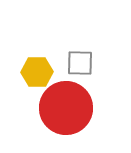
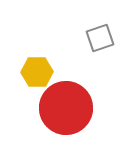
gray square: moved 20 px right, 25 px up; rotated 20 degrees counterclockwise
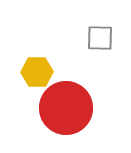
gray square: rotated 20 degrees clockwise
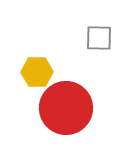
gray square: moved 1 px left
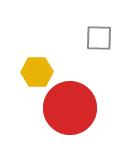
red circle: moved 4 px right
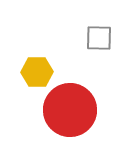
red circle: moved 2 px down
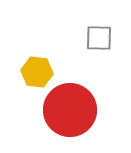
yellow hexagon: rotated 8 degrees clockwise
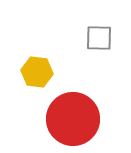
red circle: moved 3 px right, 9 px down
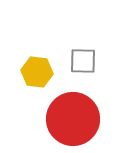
gray square: moved 16 px left, 23 px down
